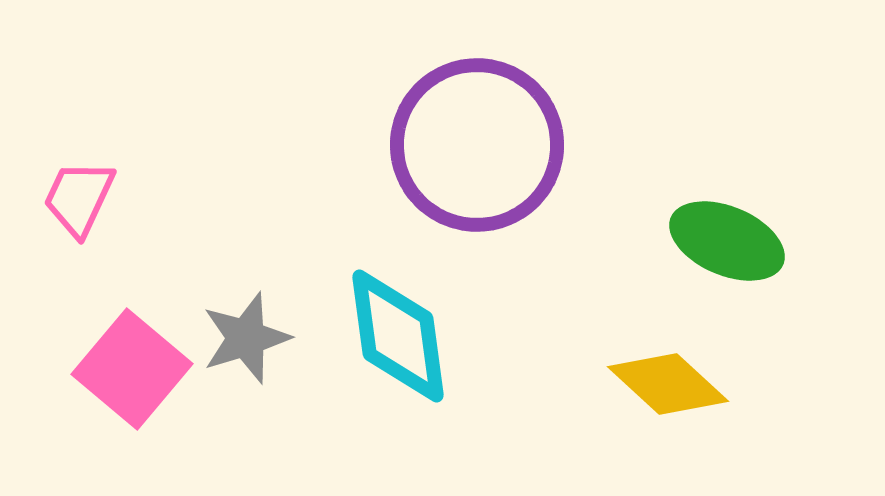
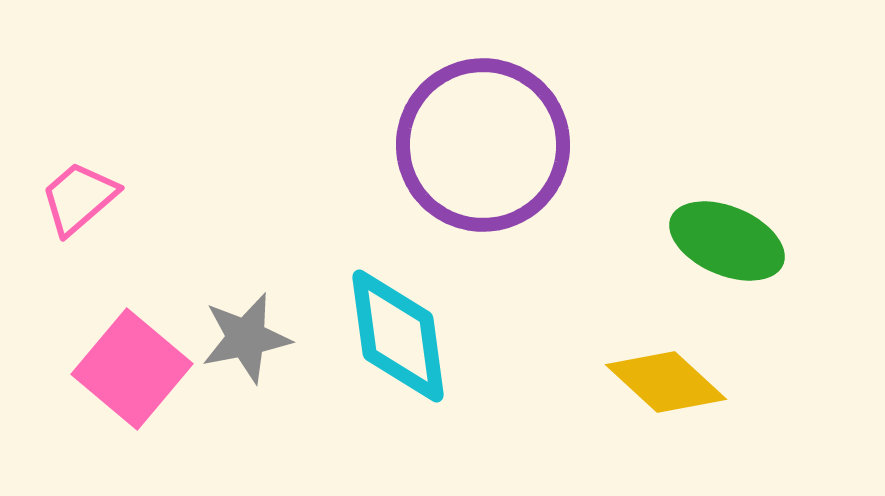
purple circle: moved 6 px right
pink trapezoid: rotated 24 degrees clockwise
gray star: rotated 6 degrees clockwise
yellow diamond: moved 2 px left, 2 px up
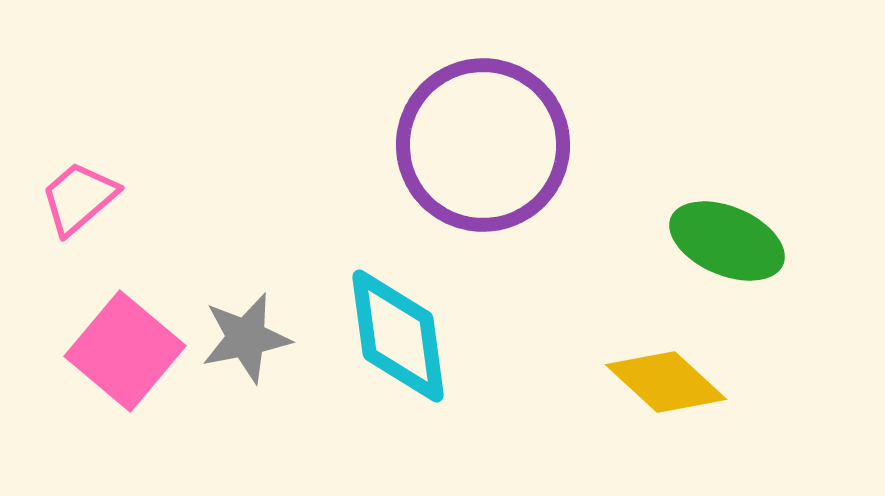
pink square: moved 7 px left, 18 px up
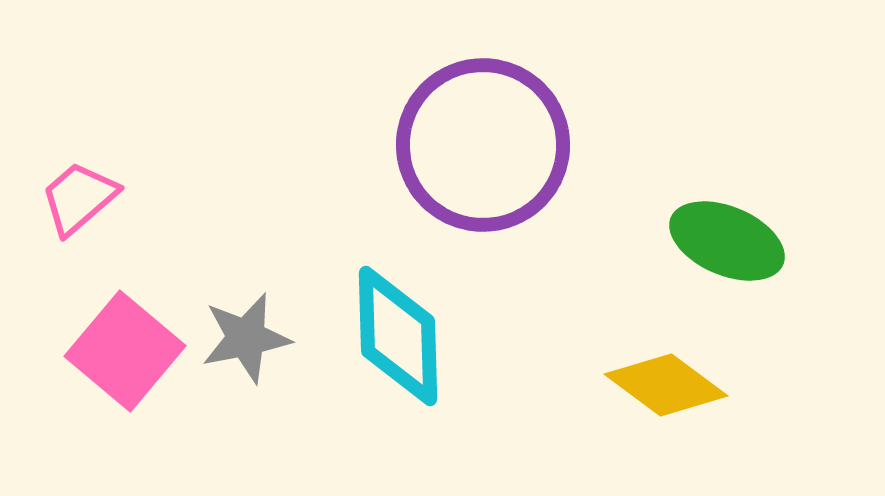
cyan diamond: rotated 6 degrees clockwise
yellow diamond: moved 3 px down; rotated 6 degrees counterclockwise
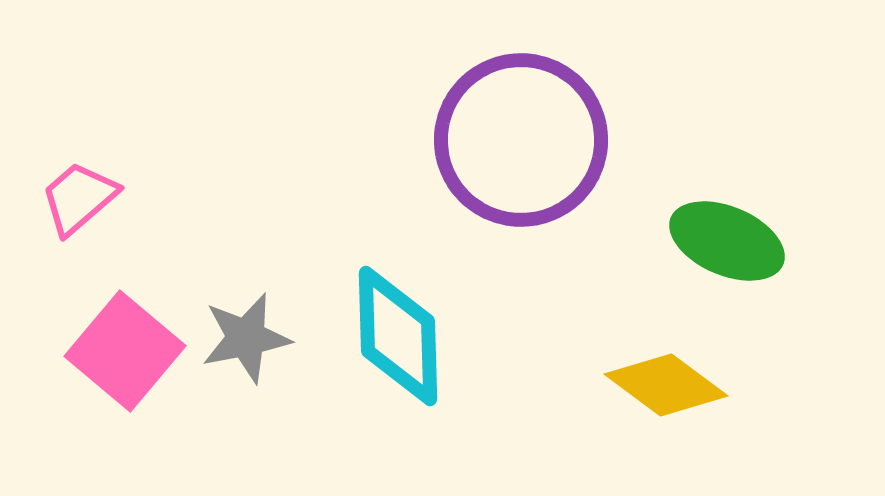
purple circle: moved 38 px right, 5 px up
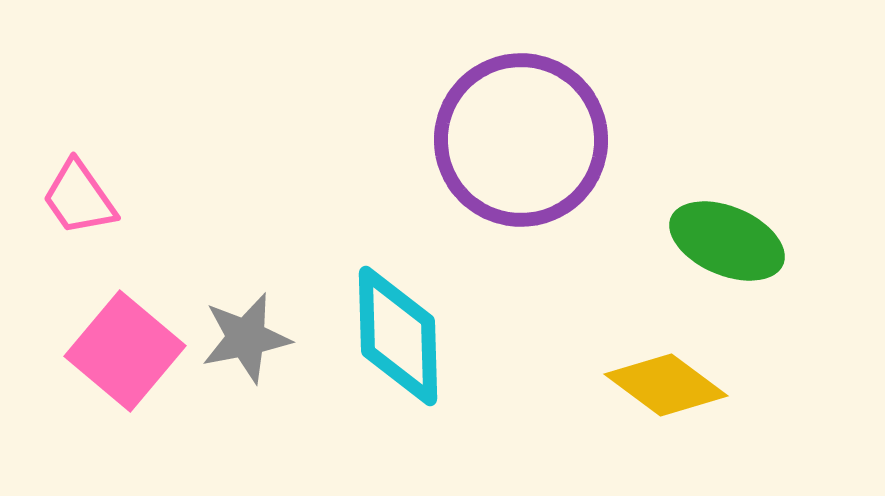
pink trapezoid: rotated 84 degrees counterclockwise
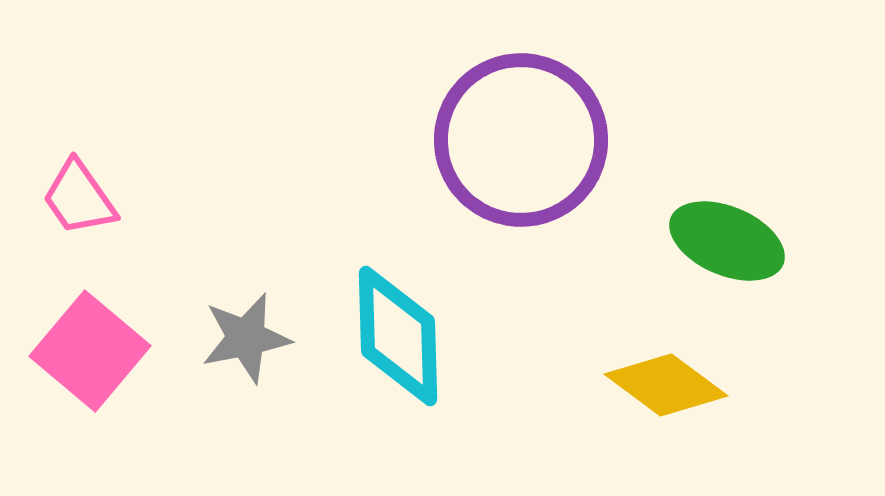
pink square: moved 35 px left
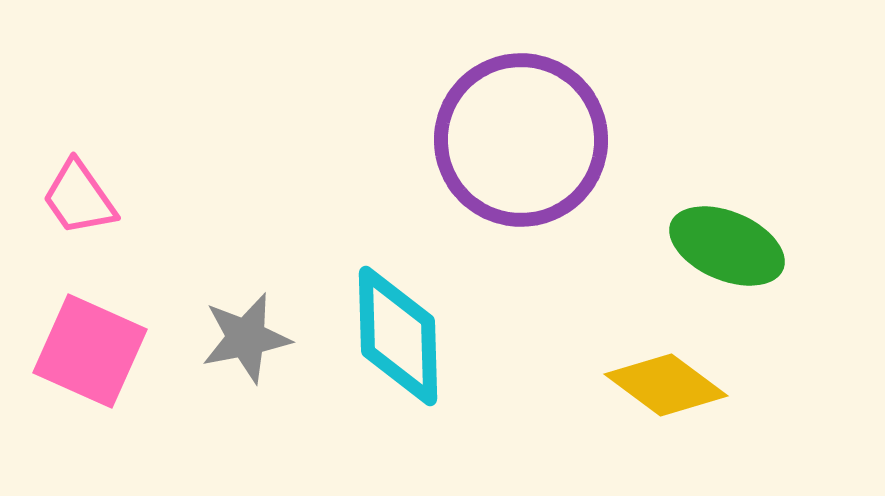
green ellipse: moved 5 px down
pink square: rotated 16 degrees counterclockwise
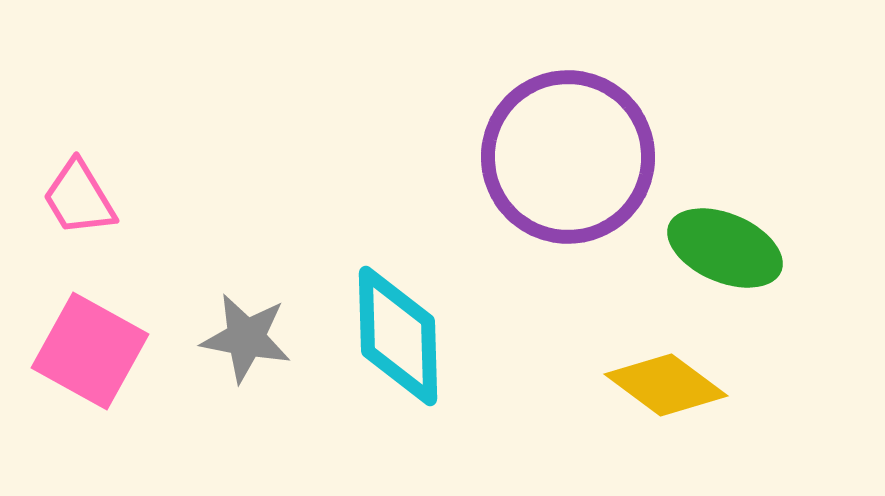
purple circle: moved 47 px right, 17 px down
pink trapezoid: rotated 4 degrees clockwise
green ellipse: moved 2 px left, 2 px down
gray star: rotated 22 degrees clockwise
pink square: rotated 5 degrees clockwise
